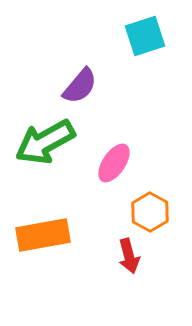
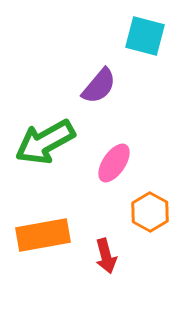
cyan square: rotated 33 degrees clockwise
purple semicircle: moved 19 px right
red arrow: moved 23 px left
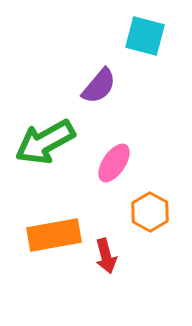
orange rectangle: moved 11 px right
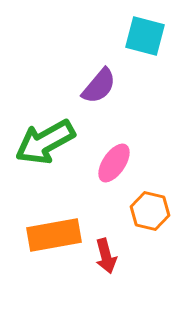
orange hexagon: moved 1 px up; rotated 15 degrees counterclockwise
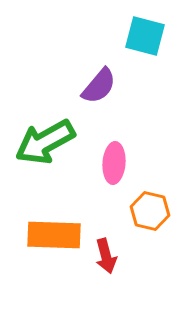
pink ellipse: rotated 30 degrees counterclockwise
orange rectangle: rotated 12 degrees clockwise
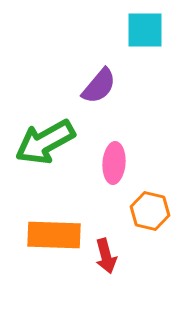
cyan square: moved 6 px up; rotated 15 degrees counterclockwise
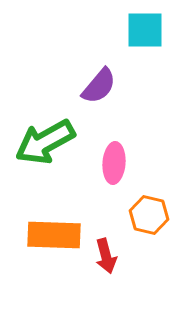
orange hexagon: moved 1 px left, 4 px down
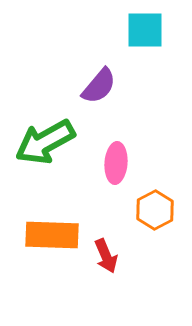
pink ellipse: moved 2 px right
orange hexagon: moved 6 px right, 5 px up; rotated 18 degrees clockwise
orange rectangle: moved 2 px left
red arrow: rotated 8 degrees counterclockwise
